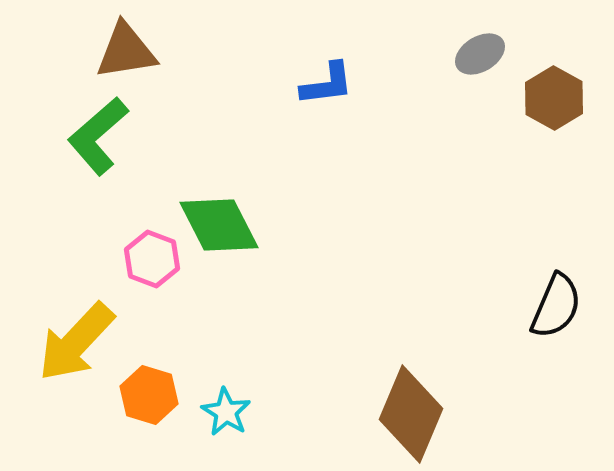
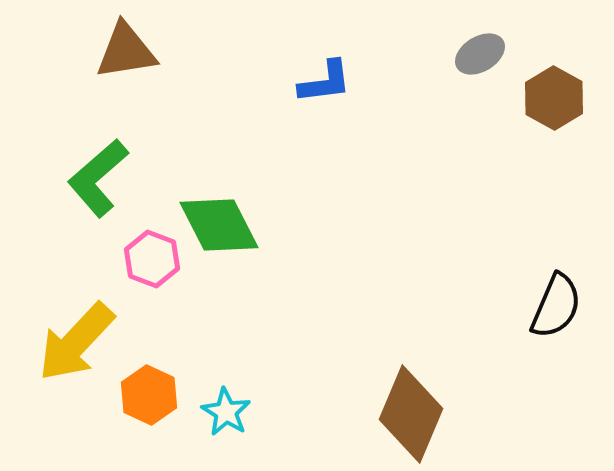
blue L-shape: moved 2 px left, 2 px up
green L-shape: moved 42 px down
orange hexagon: rotated 8 degrees clockwise
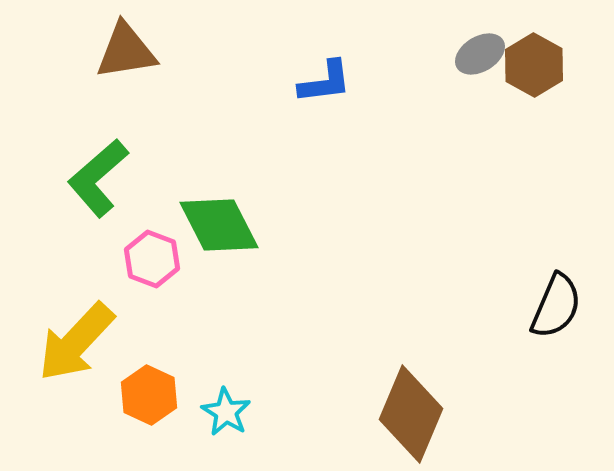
brown hexagon: moved 20 px left, 33 px up
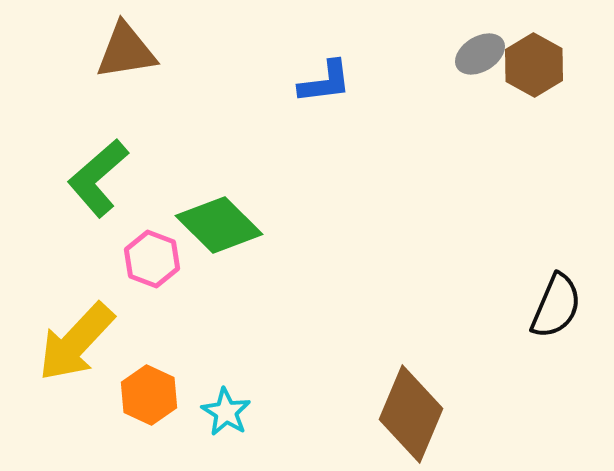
green diamond: rotated 18 degrees counterclockwise
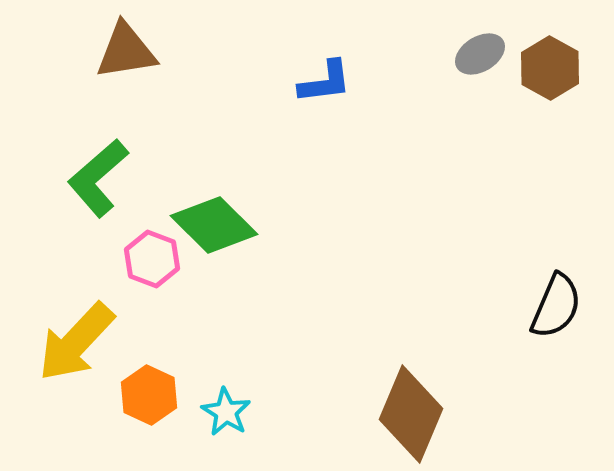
brown hexagon: moved 16 px right, 3 px down
green diamond: moved 5 px left
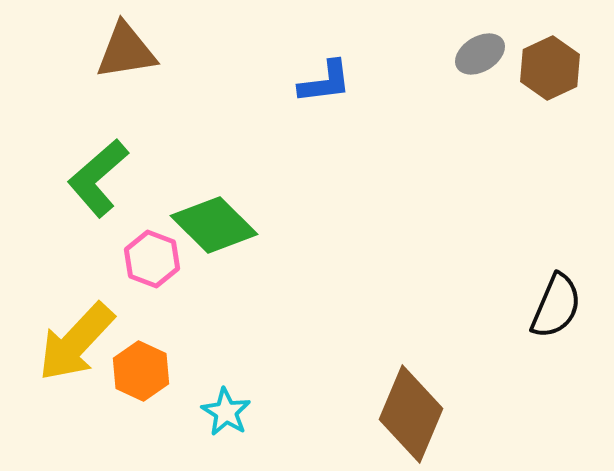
brown hexagon: rotated 6 degrees clockwise
orange hexagon: moved 8 px left, 24 px up
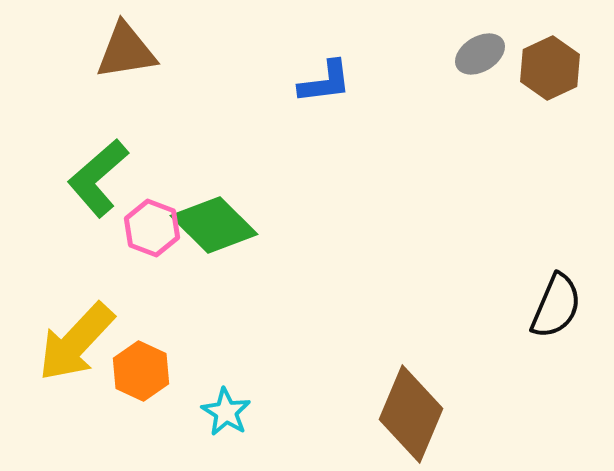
pink hexagon: moved 31 px up
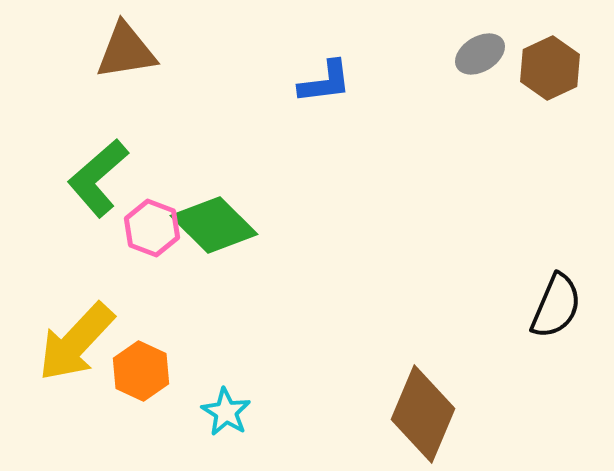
brown diamond: moved 12 px right
